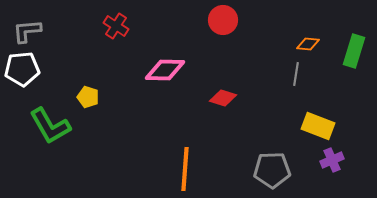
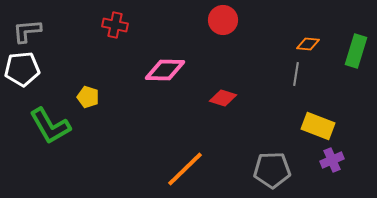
red cross: moved 1 px left, 1 px up; rotated 20 degrees counterclockwise
green rectangle: moved 2 px right
orange line: rotated 42 degrees clockwise
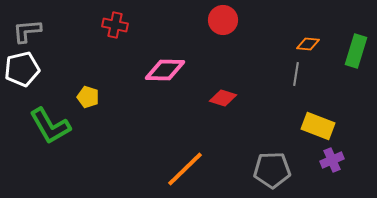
white pentagon: rotated 8 degrees counterclockwise
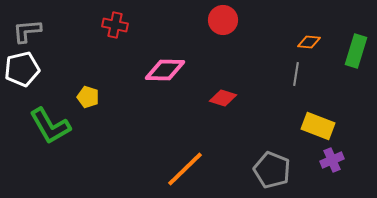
orange diamond: moved 1 px right, 2 px up
gray pentagon: rotated 24 degrees clockwise
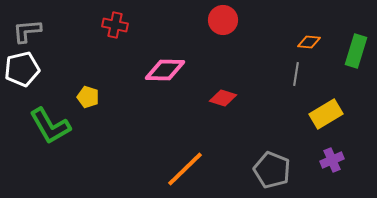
yellow rectangle: moved 8 px right, 12 px up; rotated 52 degrees counterclockwise
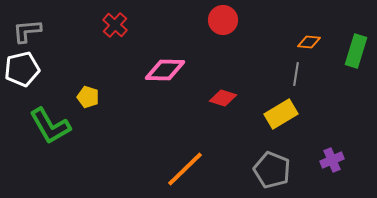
red cross: rotated 30 degrees clockwise
yellow rectangle: moved 45 px left
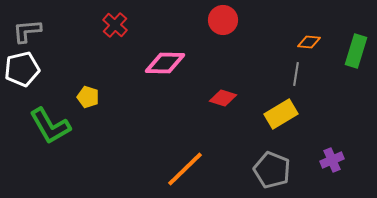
pink diamond: moved 7 px up
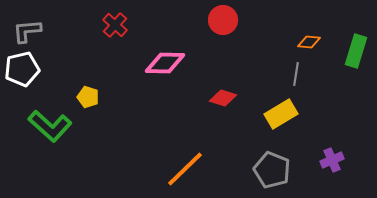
green L-shape: rotated 18 degrees counterclockwise
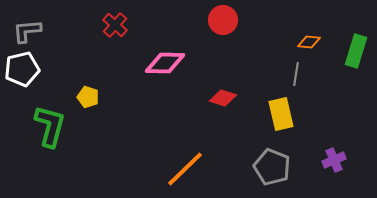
yellow rectangle: rotated 72 degrees counterclockwise
green L-shape: rotated 117 degrees counterclockwise
purple cross: moved 2 px right
gray pentagon: moved 3 px up
